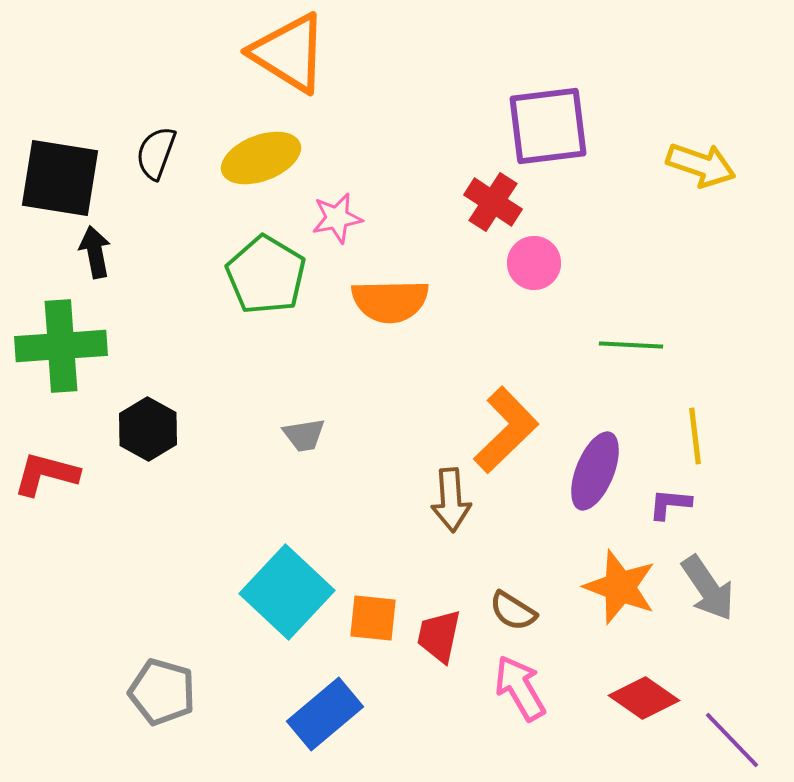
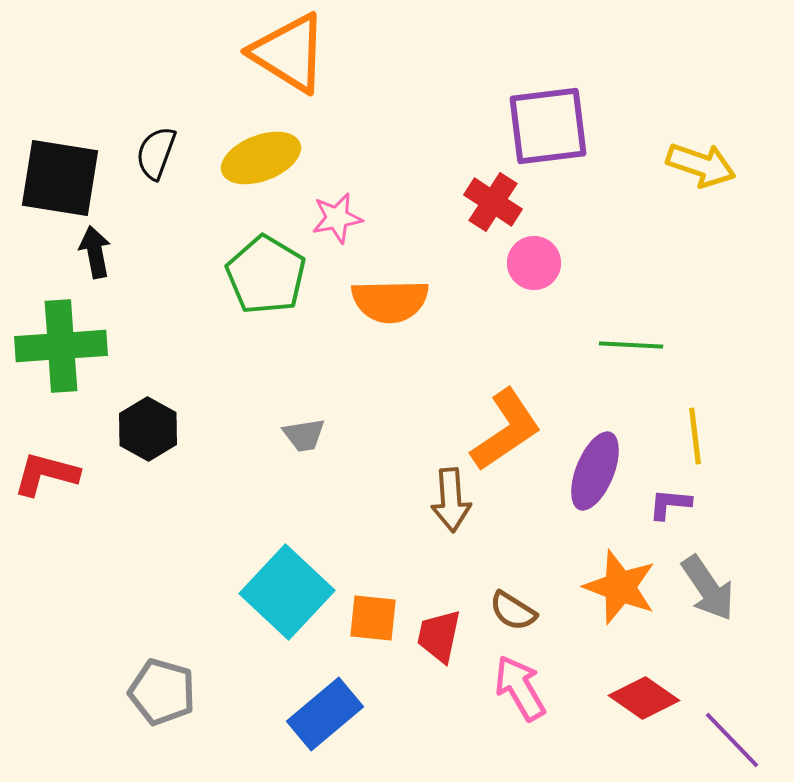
orange L-shape: rotated 10 degrees clockwise
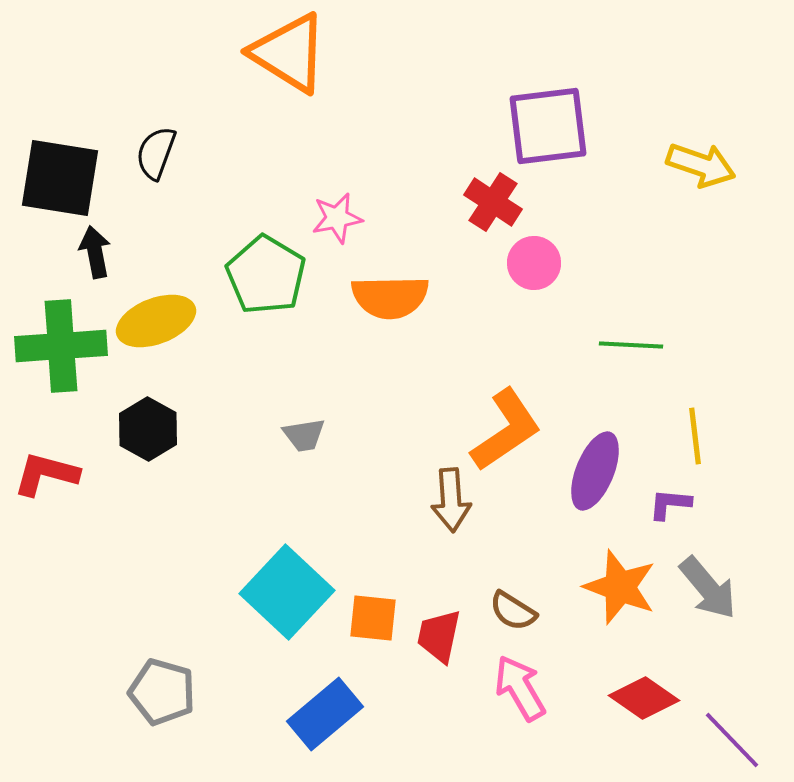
yellow ellipse: moved 105 px left, 163 px down
orange semicircle: moved 4 px up
gray arrow: rotated 6 degrees counterclockwise
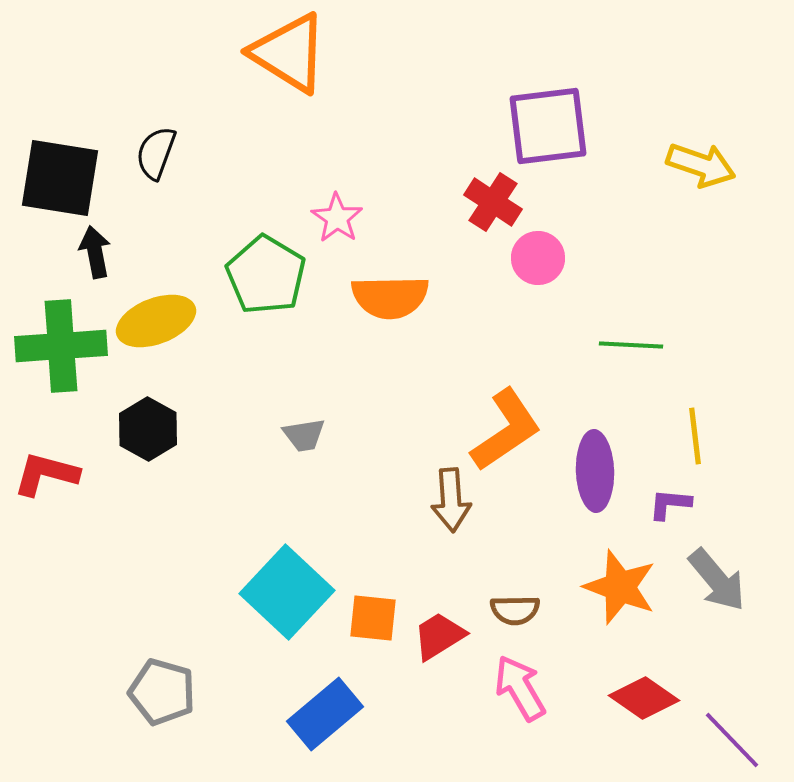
pink star: rotated 27 degrees counterclockwise
pink circle: moved 4 px right, 5 px up
purple ellipse: rotated 24 degrees counterclockwise
gray arrow: moved 9 px right, 8 px up
brown semicircle: moved 2 px right, 1 px up; rotated 33 degrees counterclockwise
red trapezoid: rotated 46 degrees clockwise
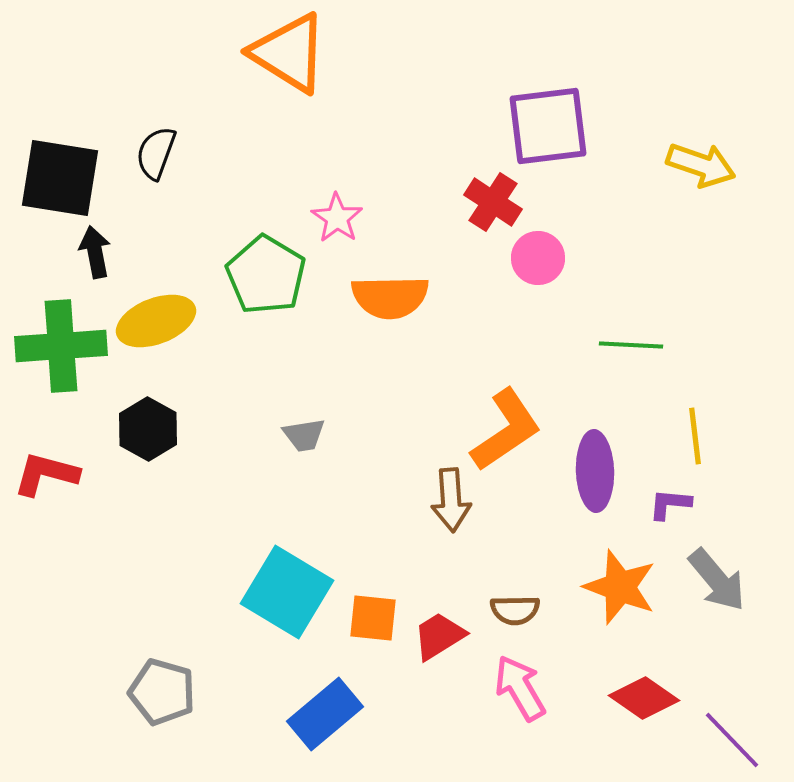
cyan square: rotated 12 degrees counterclockwise
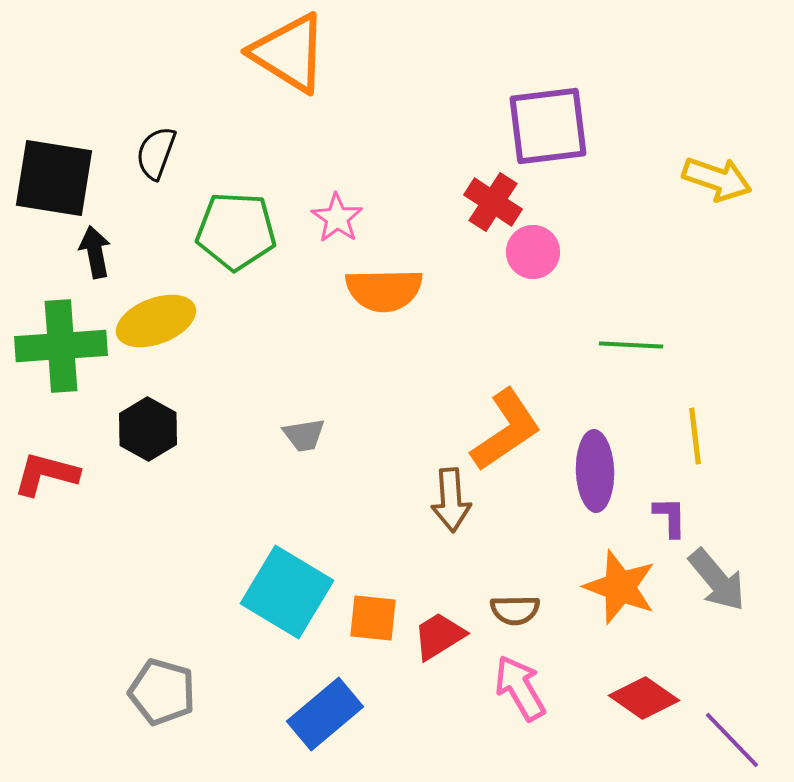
yellow arrow: moved 16 px right, 14 px down
black square: moved 6 px left
pink circle: moved 5 px left, 6 px up
green pentagon: moved 30 px left, 44 px up; rotated 28 degrees counterclockwise
orange semicircle: moved 6 px left, 7 px up
purple L-shape: moved 13 px down; rotated 84 degrees clockwise
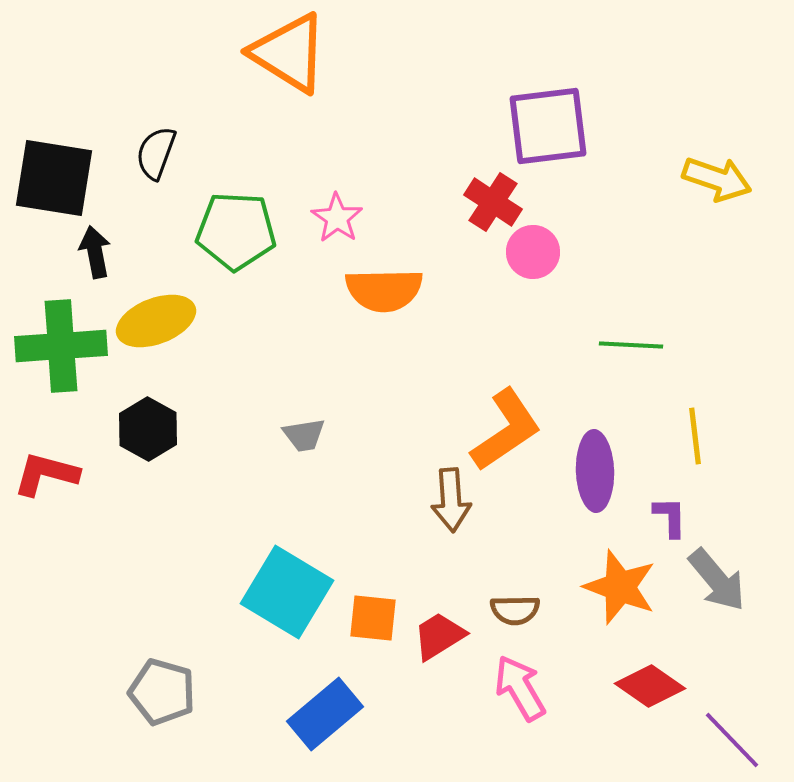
red diamond: moved 6 px right, 12 px up
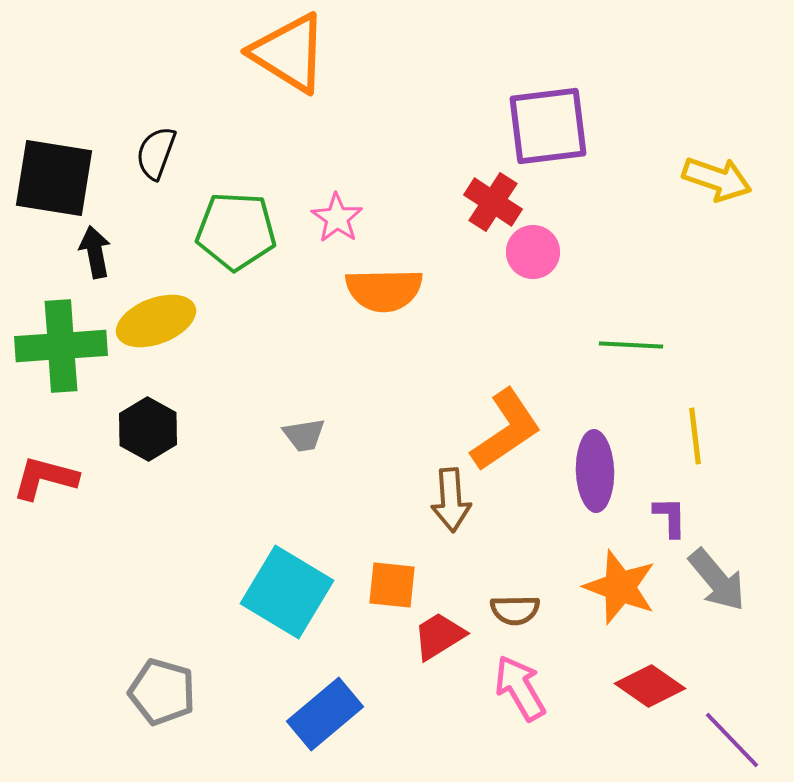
red L-shape: moved 1 px left, 4 px down
orange square: moved 19 px right, 33 px up
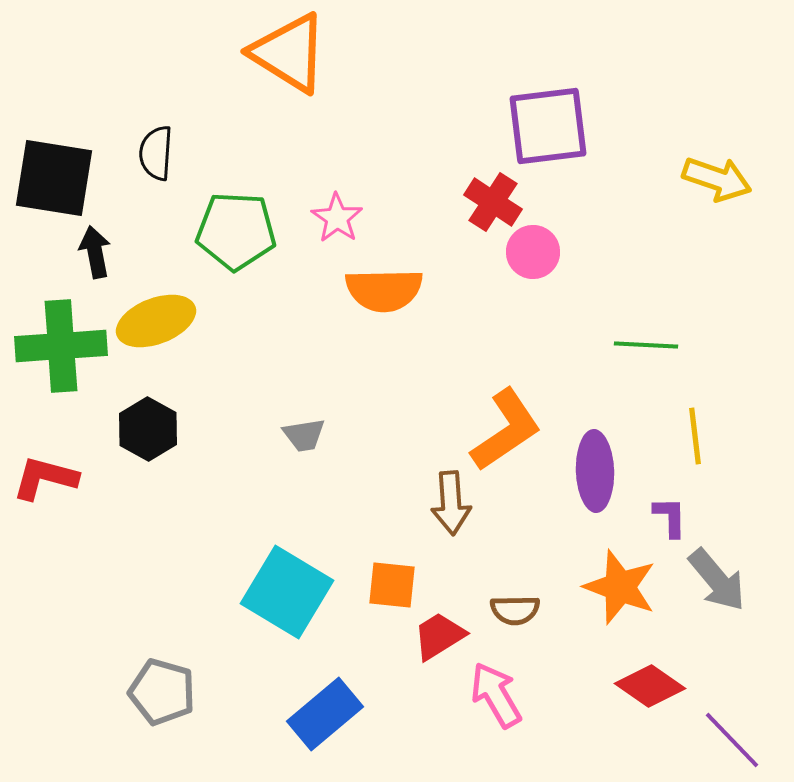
black semicircle: rotated 16 degrees counterclockwise
green line: moved 15 px right
brown arrow: moved 3 px down
pink arrow: moved 24 px left, 7 px down
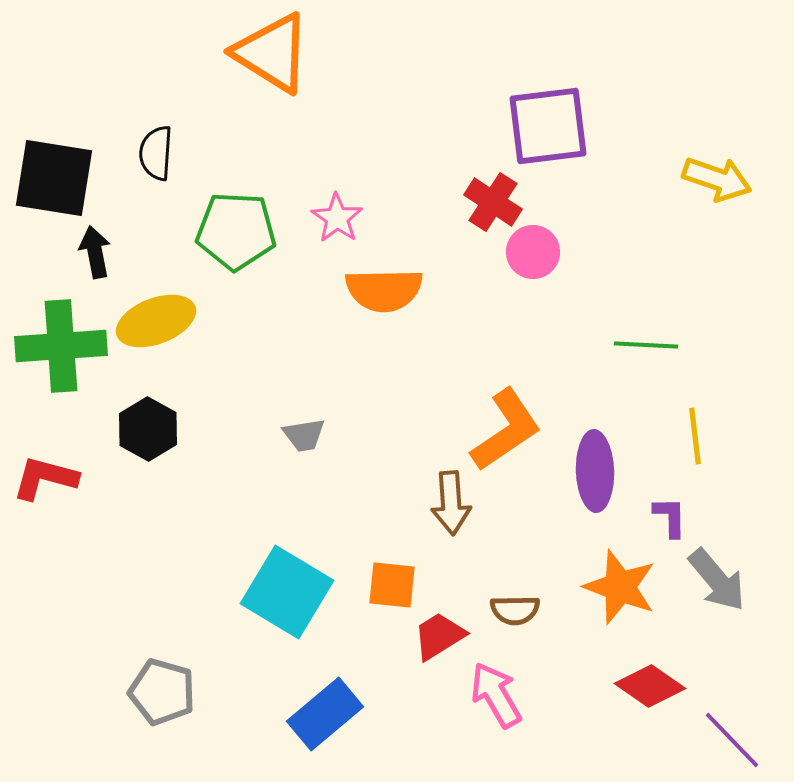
orange triangle: moved 17 px left
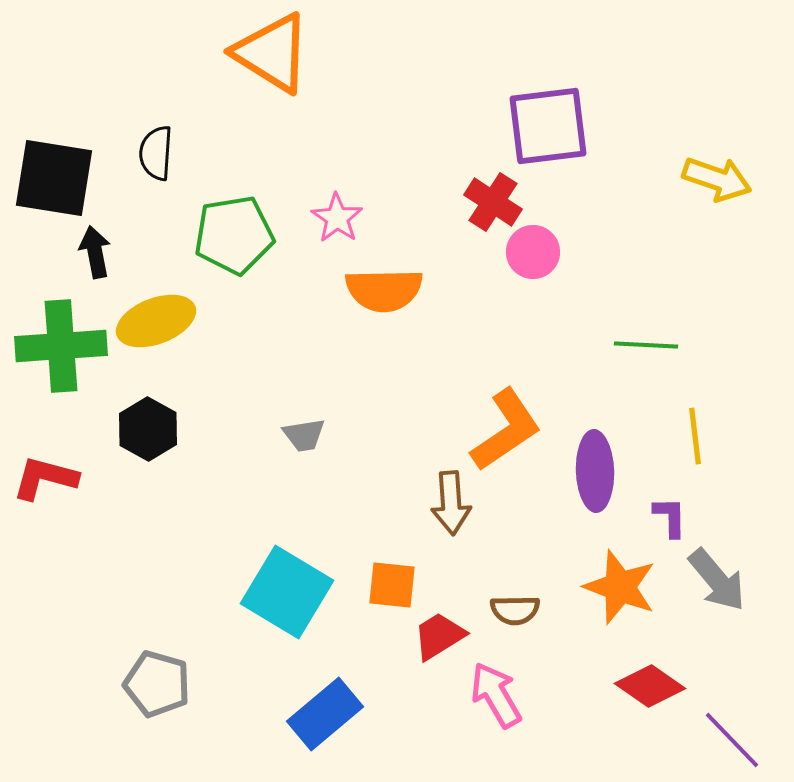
green pentagon: moved 2 px left, 4 px down; rotated 12 degrees counterclockwise
gray pentagon: moved 5 px left, 8 px up
